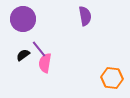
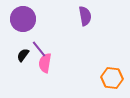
black semicircle: rotated 16 degrees counterclockwise
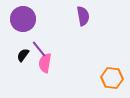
purple semicircle: moved 2 px left
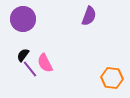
purple semicircle: moved 6 px right; rotated 30 degrees clockwise
purple line: moved 9 px left, 20 px down
pink semicircle: rotated 36 degrees counterclockwise
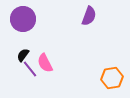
orange hexagon: rotated 15 degrees counterclockwise
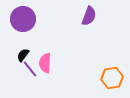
pink semicircle: rotated 30 degrees clockwise
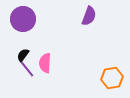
purple line: moved 3 px left
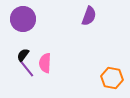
orange hexagon: rotated 20 degrees clockwise
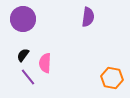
purple semicircle: moved 1 px left, 1 px down; rotated 12 degrees counterclockwise
purple line: moved 1 px right, 8 px down
